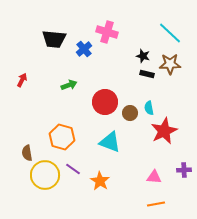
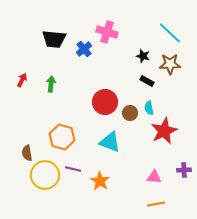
black rectangle: moved 7 px down; rotated 16 degrees clockwise
green arrow: moved 18 px left, 1 px up; rotated 63 degrees counterclockwise
purple line: rotated 21 degrees counterclockwise
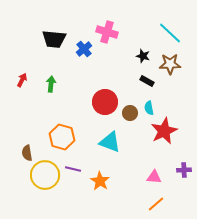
orange line: rotated 30 degrees counterclockwise
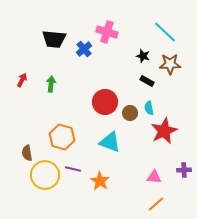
cyan line: moved 5 px left, 1 px up
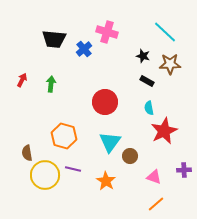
brown circle: moved 43 px down
orange hexagon: moved 2 px right, 1 px up
cyan triangle: rotated 45 degrees clockwise
pink triangle: rotated 14 degrees clockwise
orange star: moved 6 px right
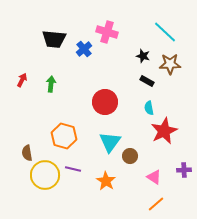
pink triangle: rotated 14 degrees clockwise
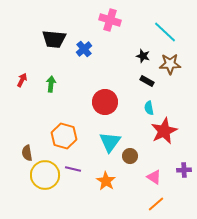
pink cross: moved 3 px right, 12 px up
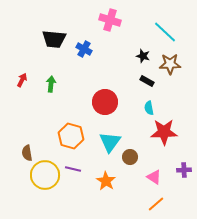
blue cross: rotated 21 degrees counterclockwise
red star: moved 1 px down; rotated 24 degrees clockwise
orange hexagon: moved 7 px right
brown circle: moved 1 px down
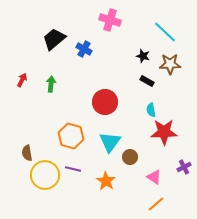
black trapezoid: rotated 135 degrees clockwise
cyan semicircle: moved 2 px right, 2 px down
purple cross: moved 3 px up; rotated 24 degrees counterclockwise
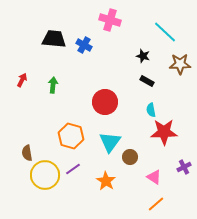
black trapezoid: rotated 45 degrees clockwise
blue cross: moved 4 px up
brown star: moved 10 px right
green arrow: moved 2 px right, 1 px down
purple line: rotated 49 degrees counterclockwise
